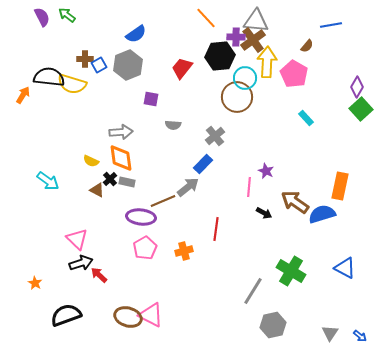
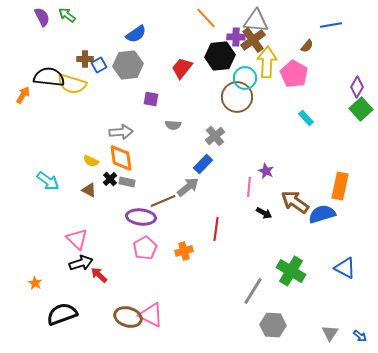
gray hexagon at (128, 65): rotated 16 degrees clockwise
brown triangle at (97, 190): moved 8 px left
black semicircle at (66, 315): moved 4 px left, 1 px up
gray hexagon at (273, 325): rotated 15 degrees clockwise
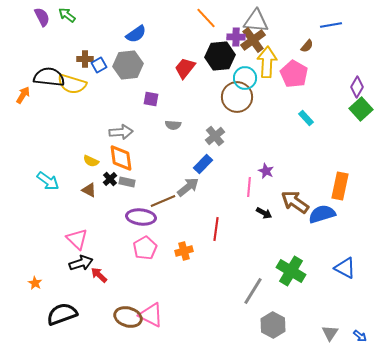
red trapezoid at (182, 68): moved 3 px right
gray hexagon at (273, 325): rotated 25 degrees clockwise
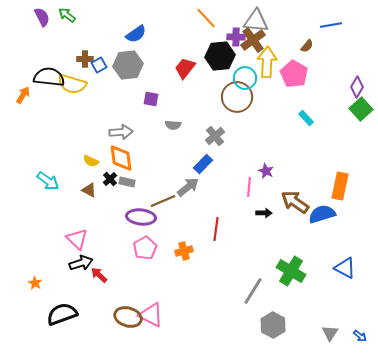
black arrow at (264, 213): rotated 28 degrees counterclockwise
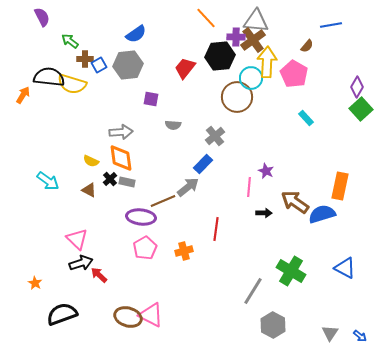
green arrow at (67, 15): moved 3 px right, 26 px down
cyan circle at (245, 78): moved 6 px right
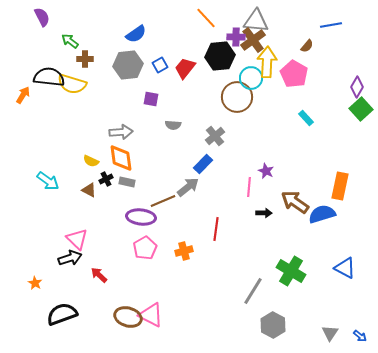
blue square at (99, 65): moved 61 px right
black cross at (110, 179): moved 4 px left; rotated 16 degrees clockwise
black arrow at (81, 263): moved 11 px left, 5 px up
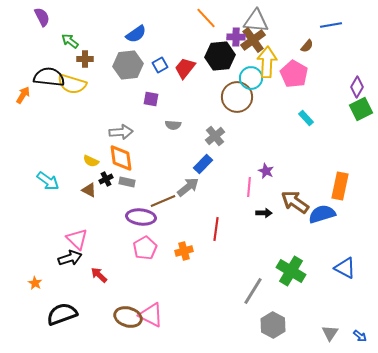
green square at (361, 109): rotated 15 degrees clockwise
